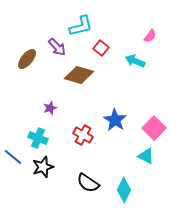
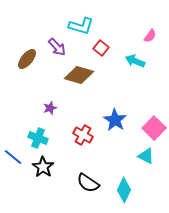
cyan L-shape: rotated 30 degrees clockwise
black star: rotated 20 degrees counterclockwise
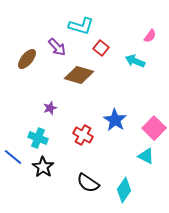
cyan diamond: rotated 10 degrees clockwise
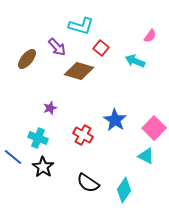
brown diamond: moved 4 px up
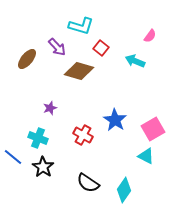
pink square: moved 1 px left, 1 px down; rotated 15 degrees clockwise
